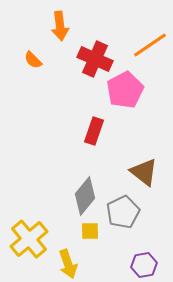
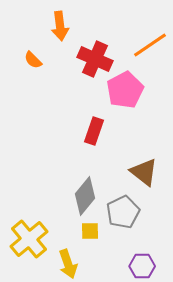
purple hexagon: moved 2 px left, 1 px down; rotated 10 degrees clockwise
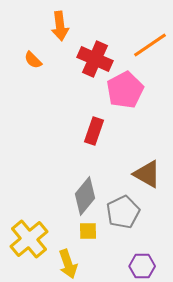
brown triangle: moved 3 px right, 2 px down; rotated 8 degrees counterclockwise
yellow square: moved 2 px left
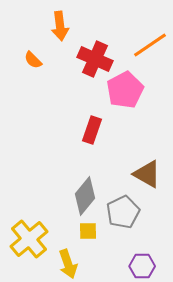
red rectangle: moved 2 px left, 1 px up
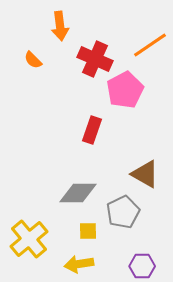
brown triangle: moved 2 px left
gray diamond: moved 7 px left, 3 px up; rotated 51 degrees clockwise
yellow arrow: moved 11 px right; rotated 100 degrees clockwise
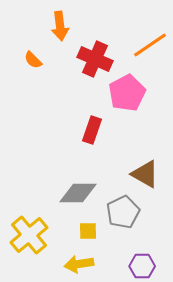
pink pentagon: moved 2 px right, 3 px down
yellow cross: moved 4 px up
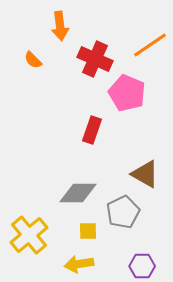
pink pentagon: rotated 21 degrees counterclockwise
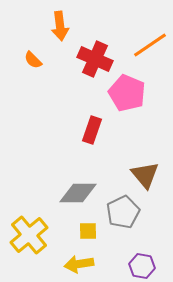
brown triangle: moved 1 px down; rotated 20 degrees clockwise
purple hexagon: rotated 10 degrees clockwise
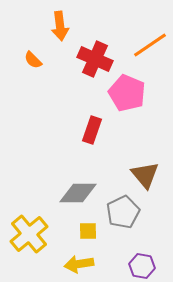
yellow cross: moved 1 px up
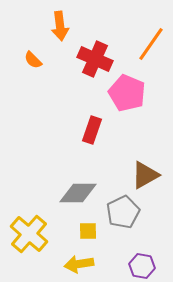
orange line: moved 1 px right, 1 px up; rotated 21 degrees counterclockwise
brown triangle: rotated 40 degrees clockwise
yellow cross: rotated 9 degrees counterclockwise
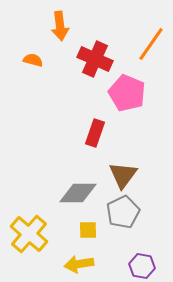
orange semicircle: rotated 150 degrees clockwise
red rectangle: moved 3 px right, 3 px down
brown triangle: moved 22 px left; rotated 24 degrees counterclockwise
yellow square: moved 1 px up
